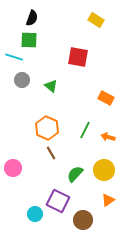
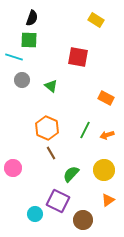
orange arrow: moved 1 px left, 2 px up; rotated 32 degrees counterclockwise
green semicircle: moved 4 px left
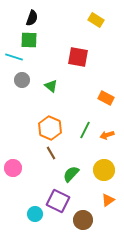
orange hexagon: moved 3 px right
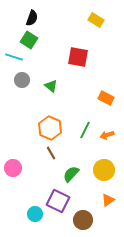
green square: rotated 30 degrees clockwise
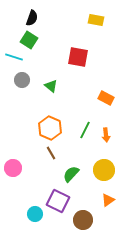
yellow rectangle: rotated 21 degrees counterclockwise
orange arrow: moved 1 px left; rotated 80 degrees counterclockwise
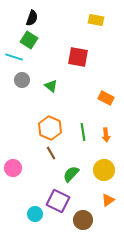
green line: moved 2 px left, 2 px down; rotated 36 degrees counterclockwise
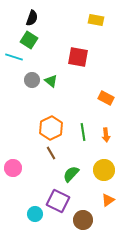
gray circle: moved 10 px right
green triangle: moved 5 px up
orange hexagon: moved 1 px right; rotated 10 degrees clockwise
